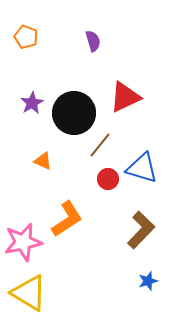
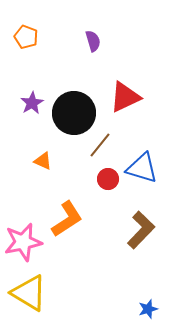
blue star: moved 28 px down
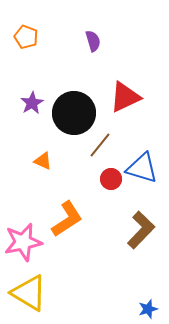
red circle: moved 3 px right
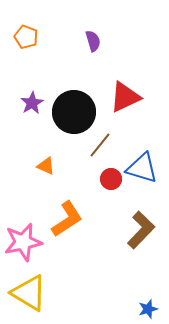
black circle: moved 1 px up
orange triangle: moved 3 px right, 5 px down
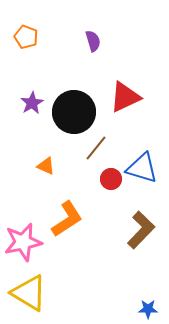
brown line: moved 4 px left, 3 px down
blue star: rotated 18 degrees clockwise
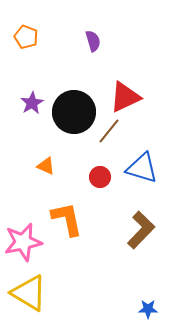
brown line: moved 13 px right, 17 px up
red circle: moved 11 px left, 2 px up
orange L-shape: rotated 69 degrees counterclockwise
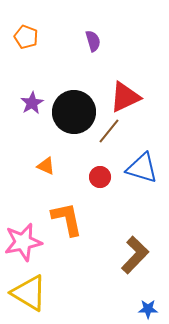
brown L-shape: moved 6 px left, 25 px down
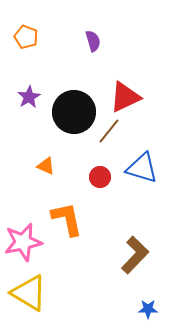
purple star: moved 3 px left, 6 px up
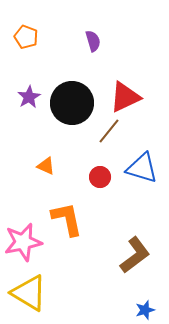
black circle: moved 2 px left, 9 px up
brown L-shape: rotated 9 degrees clockwise
blue star: moved 3 px left, 1 px down; rotated 18 degrees counterclockwise
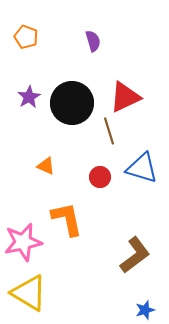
brown line: rotated 56 degrees counterclockwise
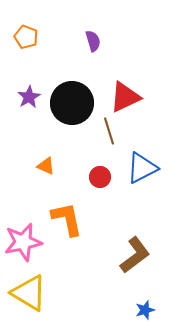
blue triangle: rotated 44 degrees counterclockwise
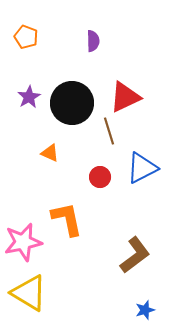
purple semicircle: rotated 15 degrees clockwise
orange triangle: moved 4 px right, 13 px up
